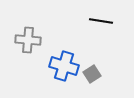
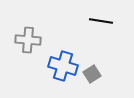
blue cross: moved 1 px left
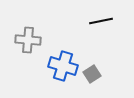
black line: rotated 20 degrees counterclockwise
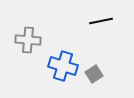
gray square: moved 2 px right
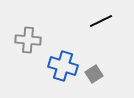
black line: rotated 15 degrees counterclockwise
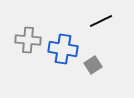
blue cross: moved 17 px up; rotated 8 degrees counterclockwise
gray square: moved 1 px left, 9 px up
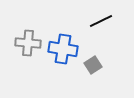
gray cross: moved 3 px down
